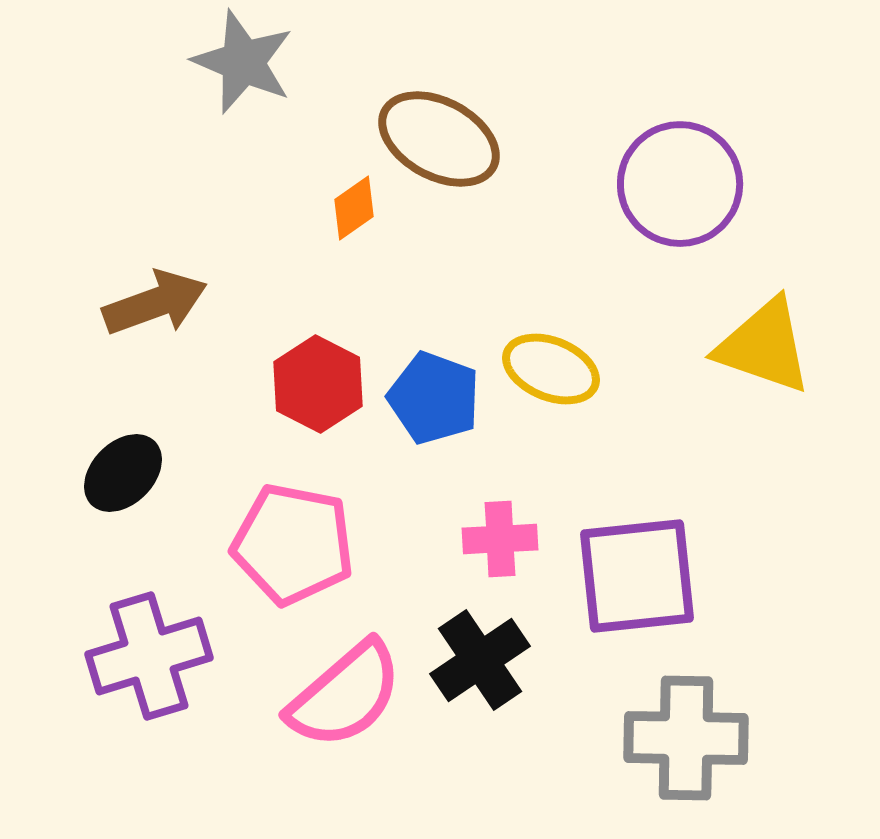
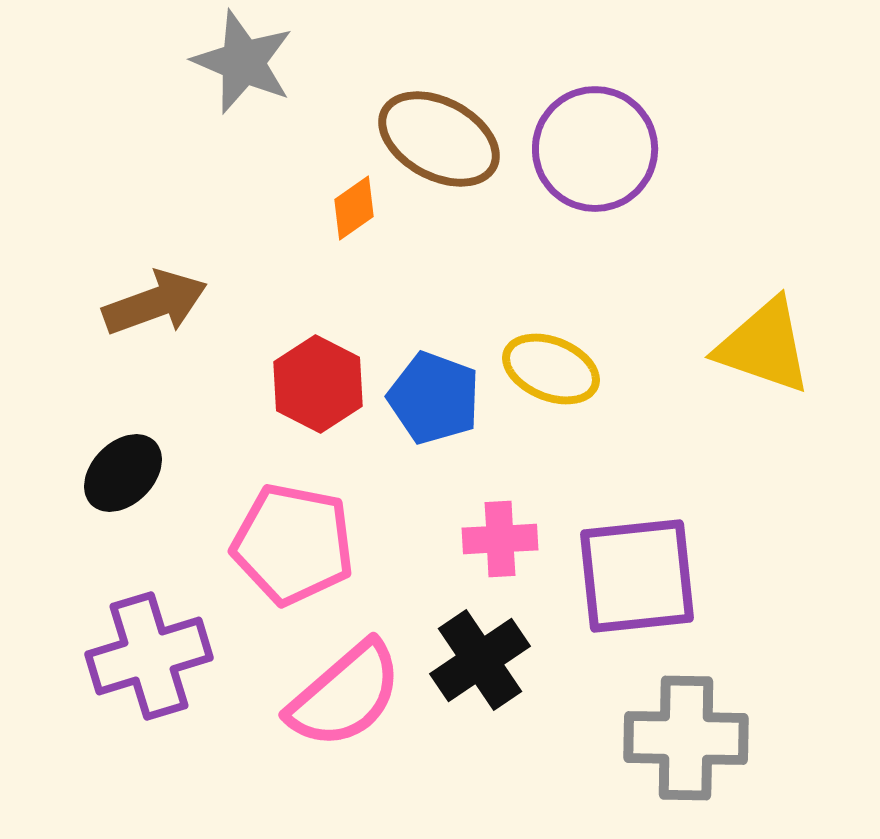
purple circle: moved 85 px left, 35 px up
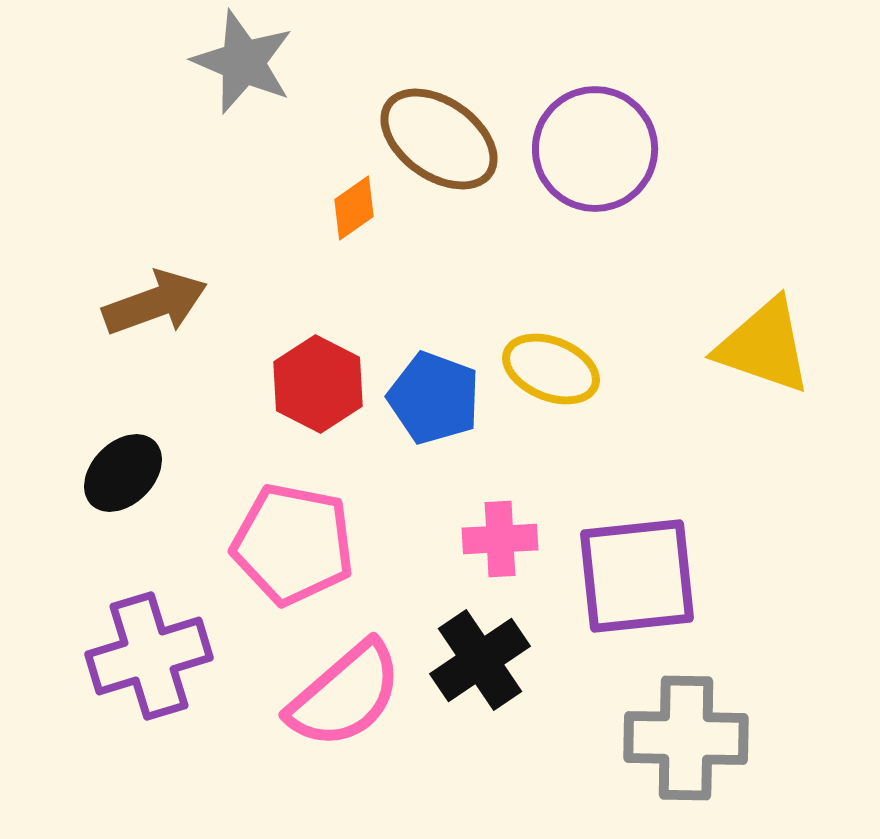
brown ellipse: rotated 7 degrees clockwise
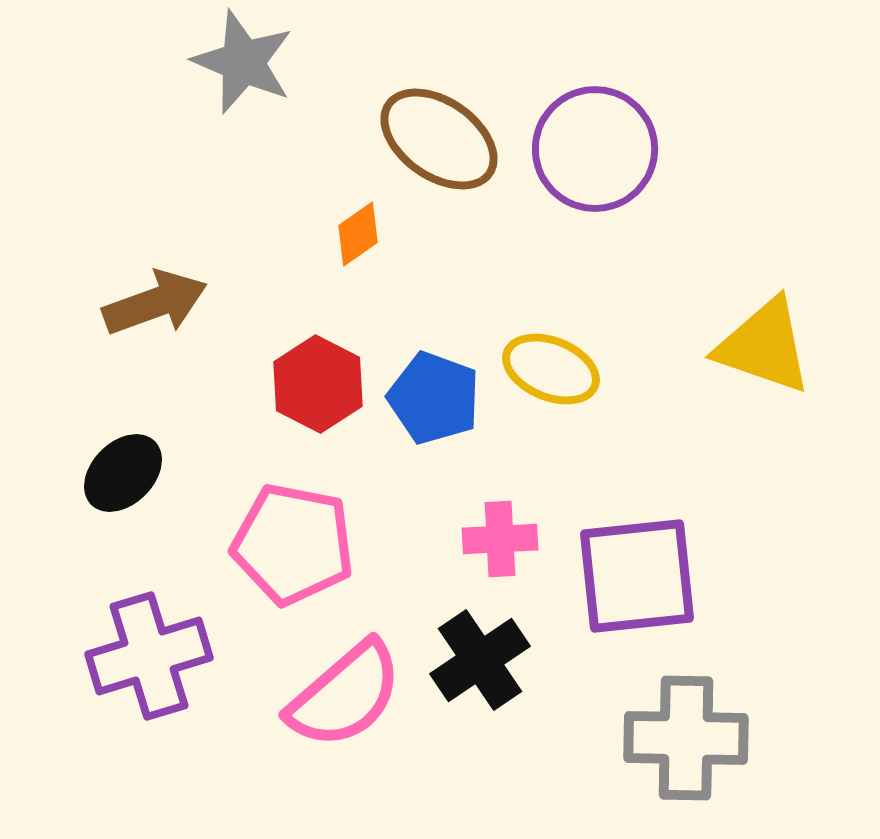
orange diamond: moved 4 px right, 26 px down
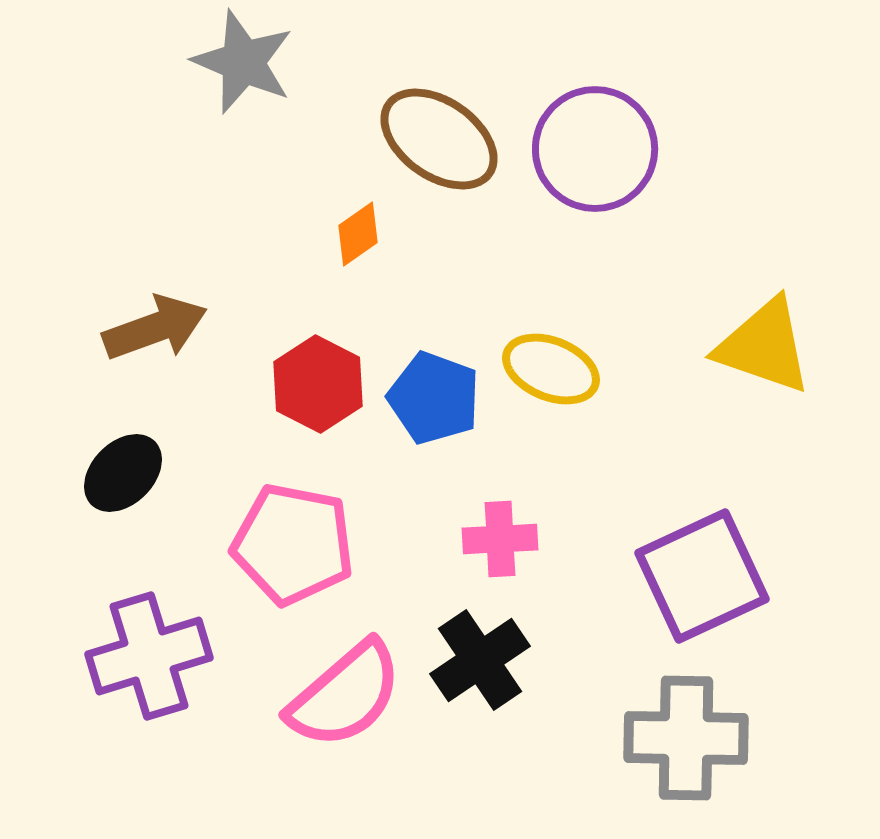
brown arrow: moved 25 px down
purple square: moved 65 px right; rotated 19 degrees counterclockwise
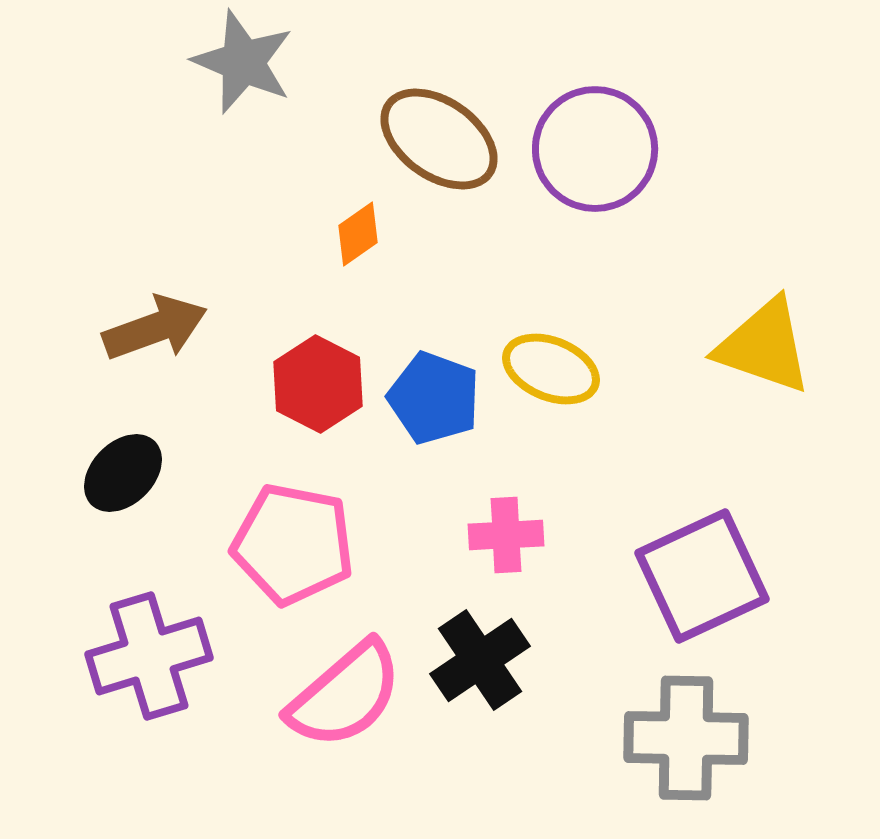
pink cross: moved 6 px right, 4 px up
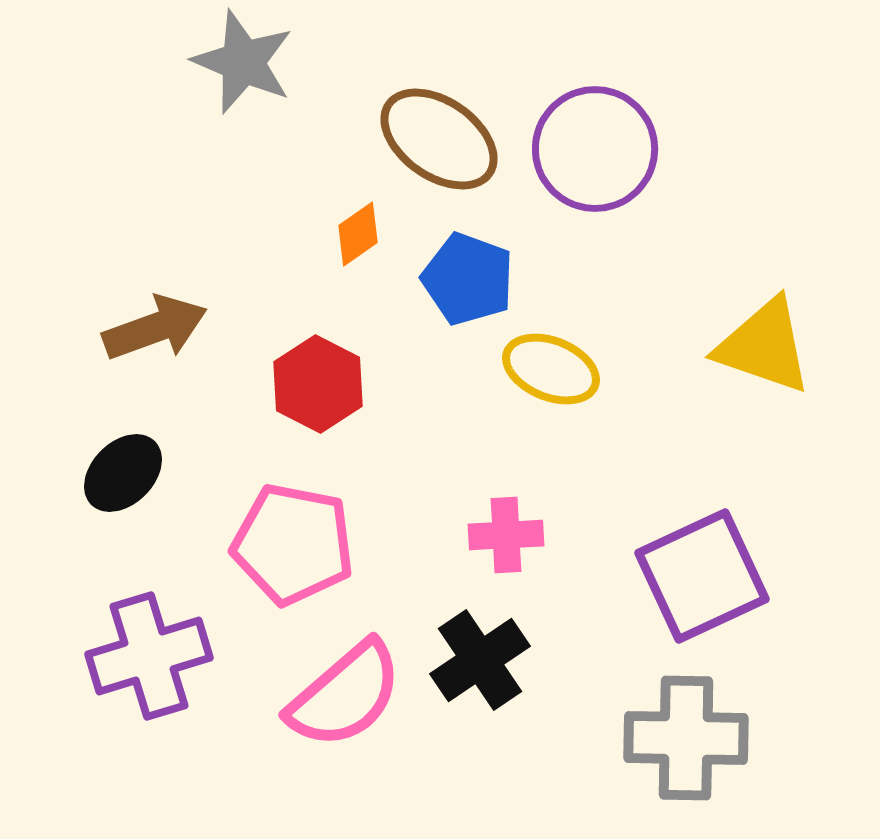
blue pentagon: moved 34 px right, 119 px up
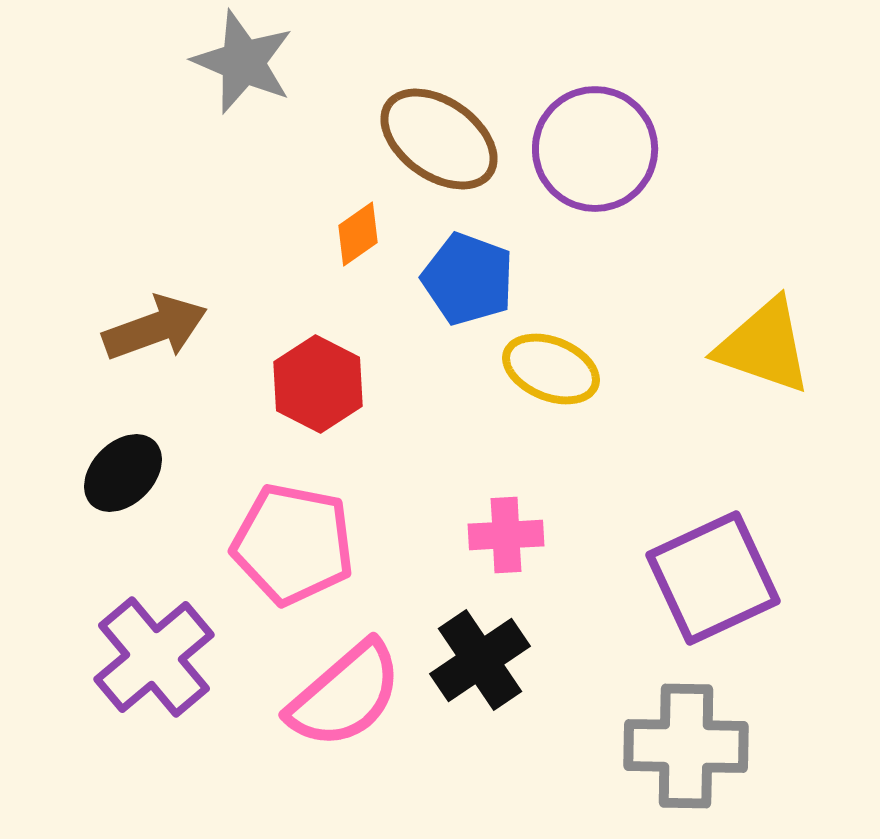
purple square: moved 11 px right, 2 px down
purple cross: moved 5 px right, 1 px down; rotated 23 degrees counterclockwise
gray cross: moved 8 px down
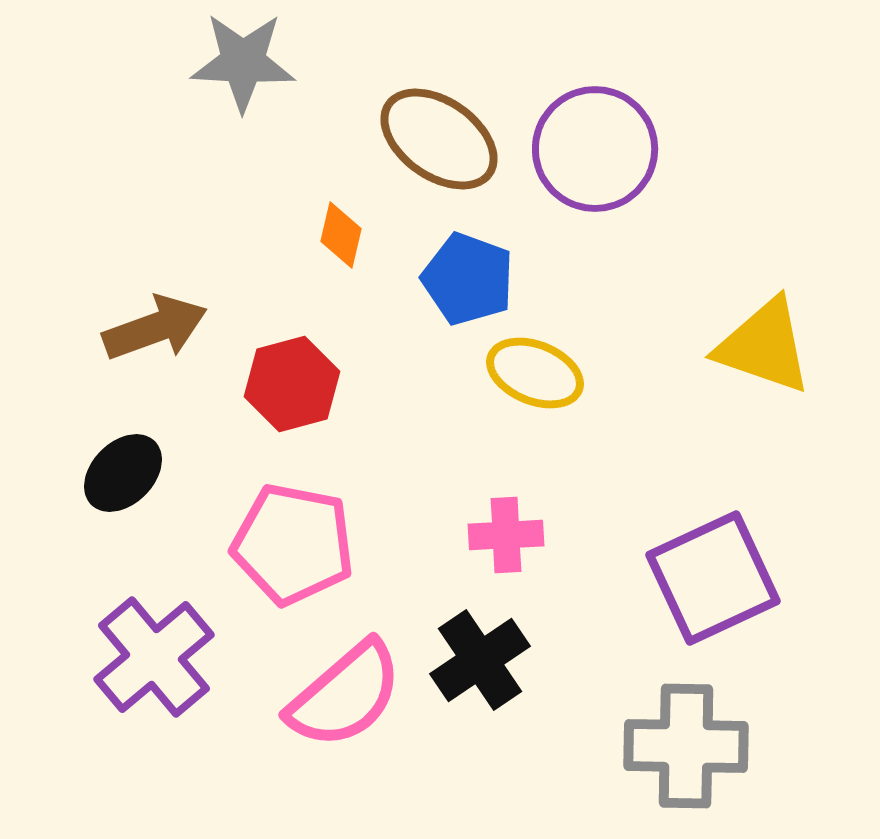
gray star: rotated 20 degrees counterclockwise
orange diamond: moved 17 px left, 1 px down; rotated 42 degrees counterclockwise
yellow ellipse: moved 16 px left, 4 px down
red hexagon: moved 26 px left; rotated 18 degrees clockwise
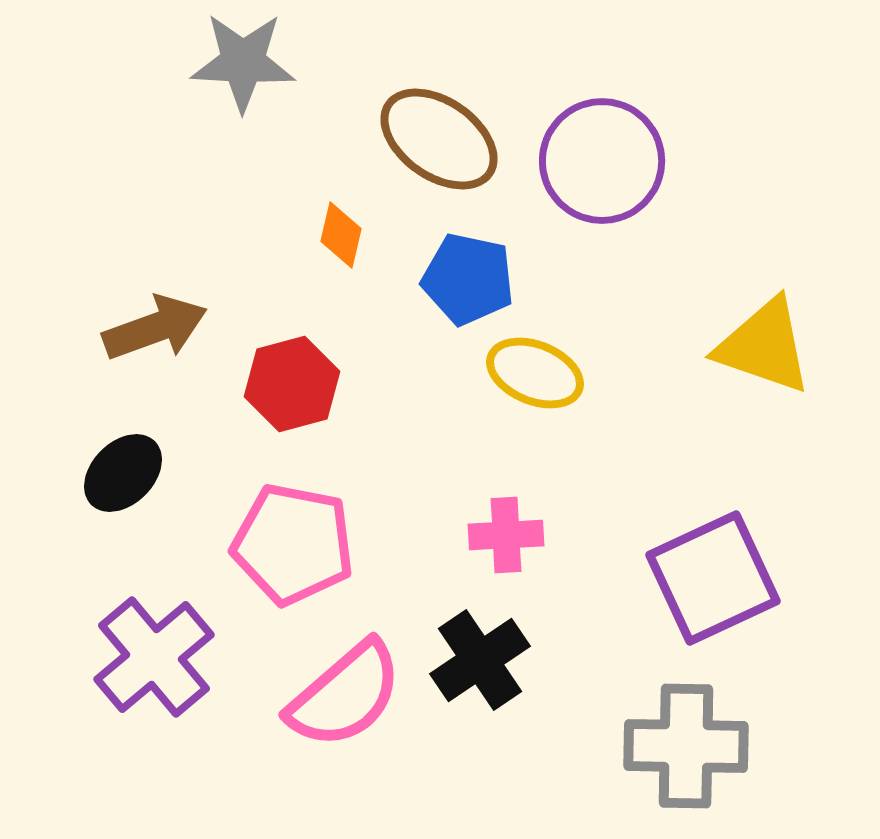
purple circle: moved 7 px right, 12 px down
blue pentagon: rotated 8 degrees counterclockwise
